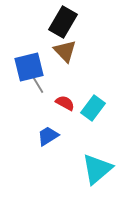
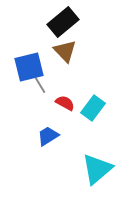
black rectangle: rotated 20 degrees clockwise
gray line: moved 2 px right
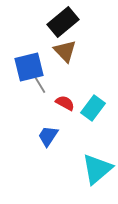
blue trapezoid: rotated 25 degrees counterclockwise
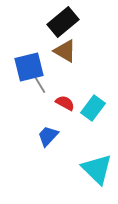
brown triangle: rotated 15 degrees counterclockwise
blue trapezoid: rotated 10 degrees clockwise
cyan triangle: rotated 36 degrees counterclockwise
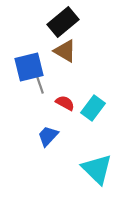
gray line: rotated 12 degrees clockwise
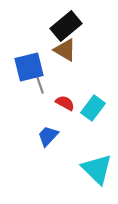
black rectangle: moved 3 px right, 4 px down
brown triangle: moved 1 px up
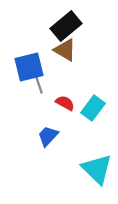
gray line: moved 1 px left
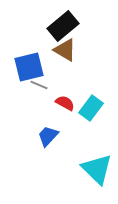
black rectangle: moved 3 px left
gray line: rotated 48 degrees counterclockwise
cyan rectangle: moved 2 px left
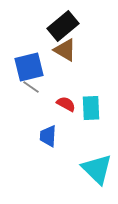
gray line: moved 8 px left, 2 px down; rotated 12 degrees clockwise
red semicircle: moved 1 px right, 1 px down
cyan rectangle: rotated 40 degrees counterclockwise
blue trapezoid: rotated 40 degrees counterclockwise
